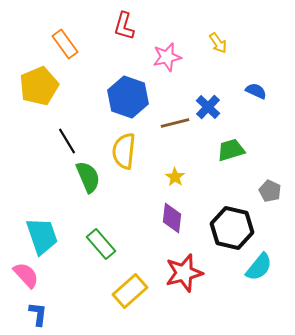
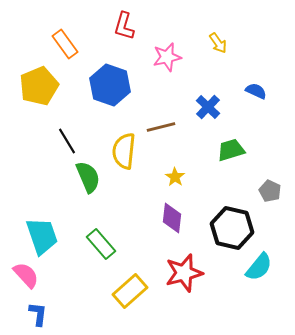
blue hexagon: moved 18 px left, 12 px up
brown line: moved 14 px left, 4 px down
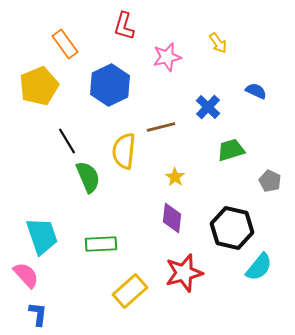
blue hexagon: rotated 15 degrees clockwise
gray pentagon: moved 10 px up
green rectangle: rotated 52 degrees counterclockwise
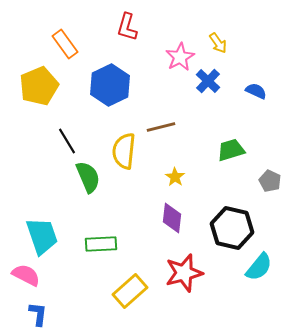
red L-shape: moved 3 px right, 1 px down
pink star: moved 13 px right; rotated 16 degrees counterclockwise
blue cross: moved 26 px up
pink semicircle: rotated 20 degrees counterclockwise
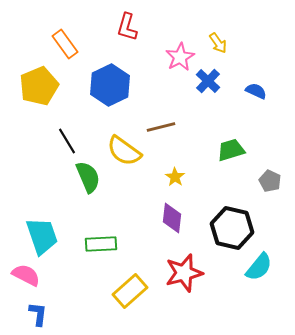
yellow semicircle: rotated 60 degrees counterclockwise
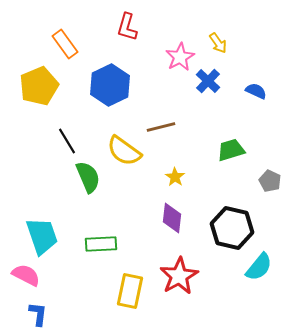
red star: moved 5 px left, 3 px down; rotated 15 degrees counterclockwise
yellow rectangle: rotated 36 degrees counterclockwise
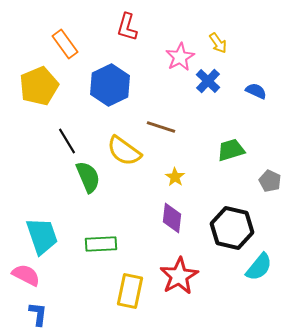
brown line: rotated 32 degrees clockwise
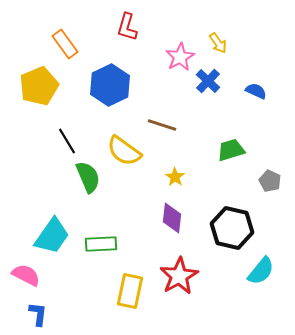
brown line: moved 1 px right, 2 px up
cyan trapezoid: moved 10 px right; rotated 54 degrees clockwise
cyan semicircle: moved 2 px right, 4 px down
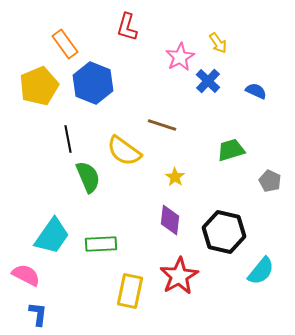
blue hexagon: moved 17 px left, 2 px up; rotated 12 degrees counterclockwise
black line: moved 1 px right, 2 px up; rotated 20 degrees clockwise
purple diamond: moved 2 px left, 2 px down
black hexagon: moved 8 px left, 4 px down
